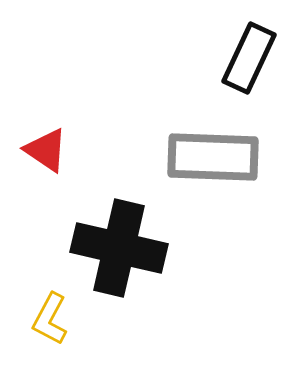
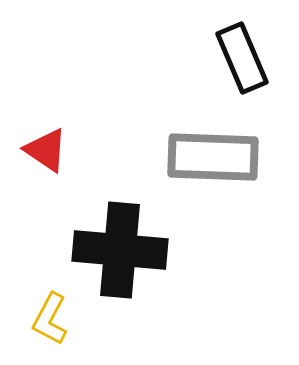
black rectangle: moved 7 px left; rotated 48 degrees counterclockwise
black cross: moved 1 px right, 2 px down; rotated 8 degrees counterclockwise
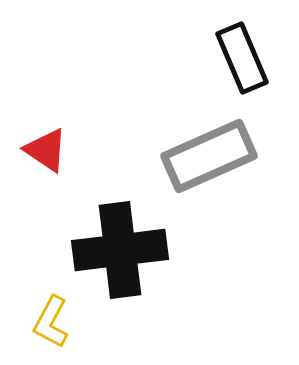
gray rectangle: moved 4 px left, 1 px up; rotated 26 degrees counterclockwise
black cross: rotated 12 degrees counterclockwise
yellow L-shape: moved 1 px right, 3 px down
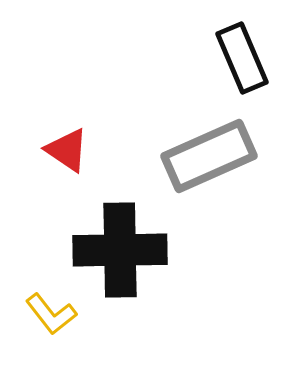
red triangle: moved 21 px right
black cross: rotated 6 degrees clockwise
yellow L-shape: moved 8 px up; rotated 66 degrees counterclockwise
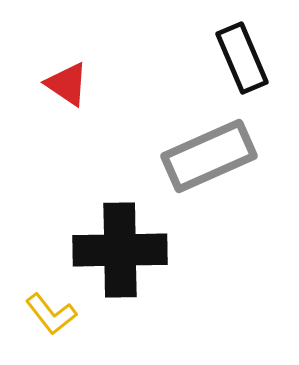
red triangle: moved 66 px up
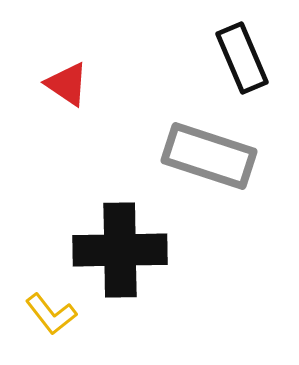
gray rectangle: rotated 42 degrees clockwise
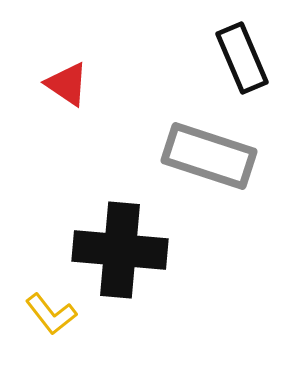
black cross: rotated 6 degrees clockwise
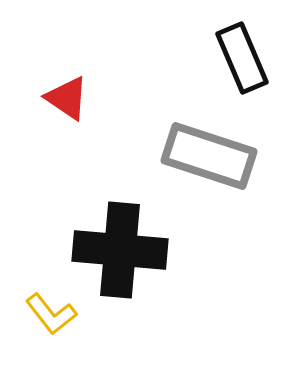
red triangle: moved 14 px down
